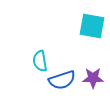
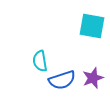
purple star: rotated 20 degrees counterclockwise
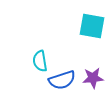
purple star: rotated 15 degrees clockwise
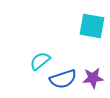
cyan semicircle: rotated 60 degrees clockwise
blue semicircle: moved 1 px right, 1 px up
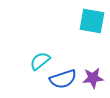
cyan square: moved 5 px up
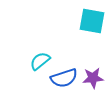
blue semicircle: moved 1 px right, 1 px up
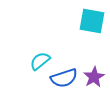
purple star: moved 1 px right, 1 px up; rotated 25 degrees counterclockwise
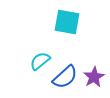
cyan square: moved 25 px left, 1 px down
blue semicircle: moved 1 px right, 1 px up; rotated 24 degrees counterclockwise
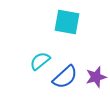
purple star: moved 2 px right; rotated 15 degrees clockwise
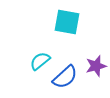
purple star: moved 11 px up
